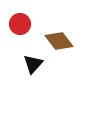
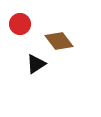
black triangle: moved 3 px right; rotated 15 degrees clockwise
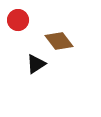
red circle: moved 2 px left, 4 px up
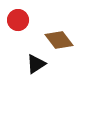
brown diamond: moved 1 px up
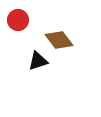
black triangle: moved 2 px right, 3 px up; rotated 15 degrees clockwise
